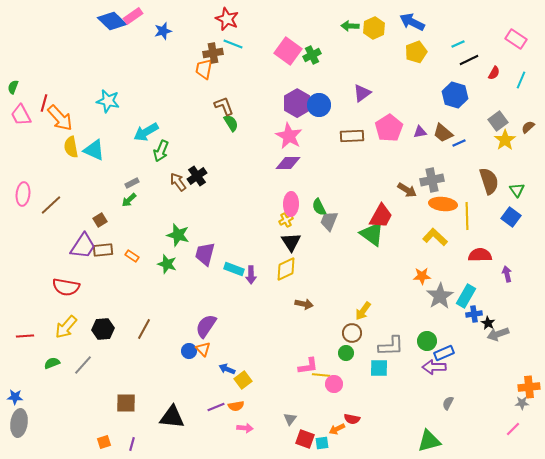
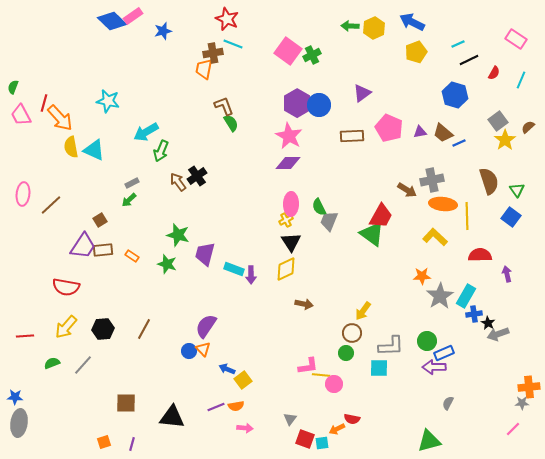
pink pentagon at (389, 128): rotated 16 degrees counterclockwise
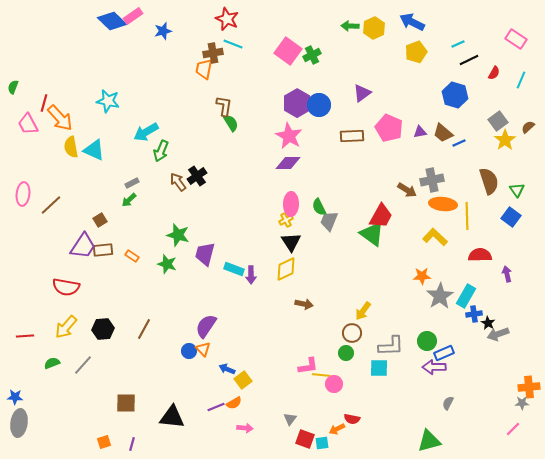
brown L-shape at (224, 106): rotated 30 degrees clockwise
pink trapezoid at (21, 115): moved 7 px right, 9 px down
orange semicircle at (236, 406): moved 2 px left, 3 px up; rotated 21 degrees counterclockwise
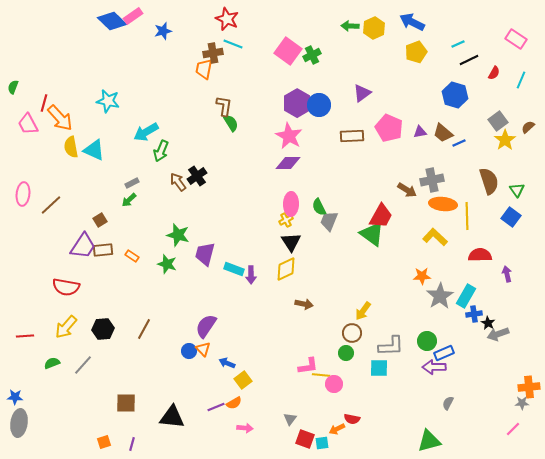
blue arrow at (227, 369): moved 6 px up
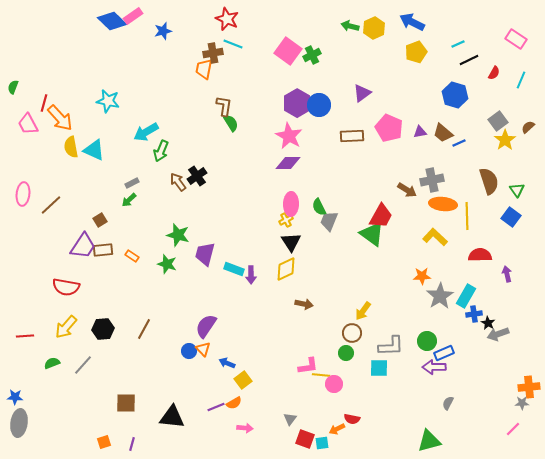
green arrow at (350, 26): rotated 12 degrees clockwise
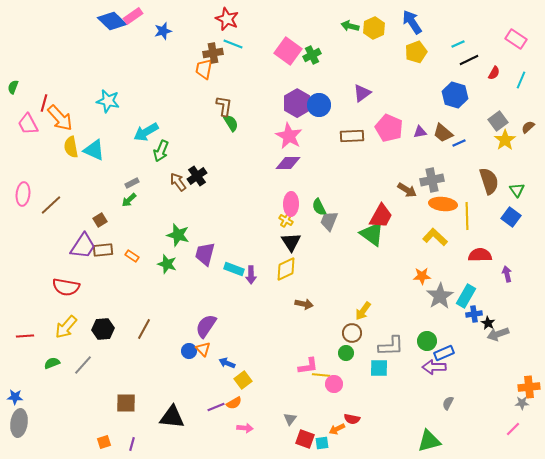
blue arrow at (412, 22): rotated 30 degrees clockwise
yellow cross at (286, 220): rotated 32 degrees counterclockwise
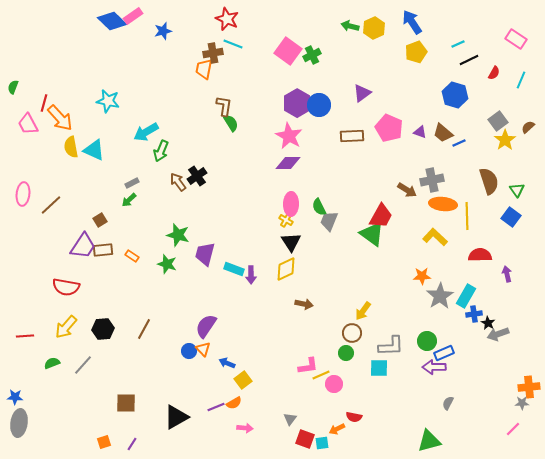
purple triangle at (420, 132): rotated 32 degrees clockwise
yellow line at (321, 375): rotated 30 degrees counterclockwise
black triangle at (172, 417): moved 4 px right; rotated 36 degrees counterclockwise
red semicircle at (352, 419): moved 2 px right, 2 px up
purple line at (132, 444): rotated 16 degrees clockwise
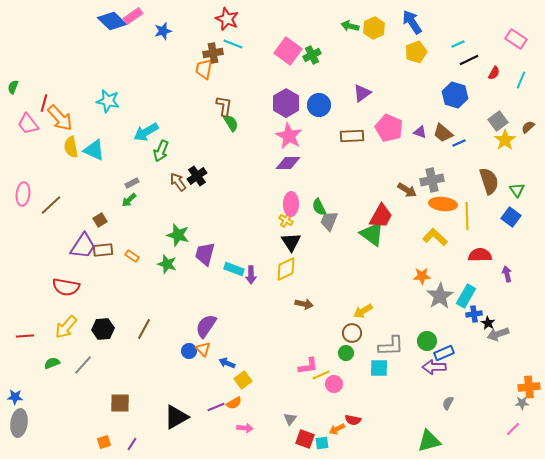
purple hexagon at (297, 103): moved 11 px left
pink trapezoid at (28, 124): rotated 10 degrees counterclockwise
yellow arrow at (363, 311): rotated 24 degrees clockwise
brown square at (126, 403): moved 6 px left
red semicircle at (354, 417): moved 1 px left, 3 px down
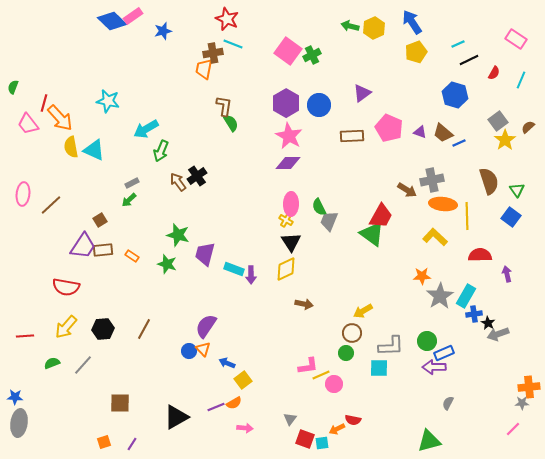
cyan arrow at (146, 132): moved 3 px up
